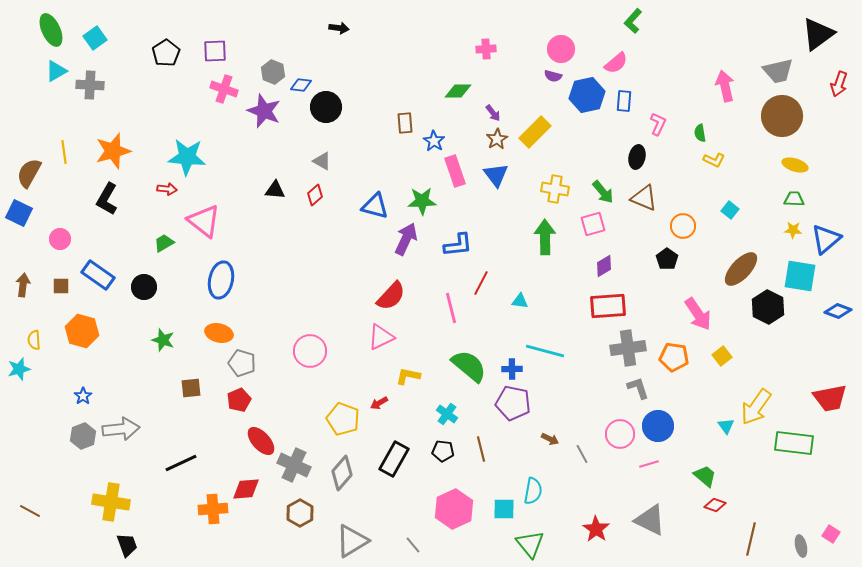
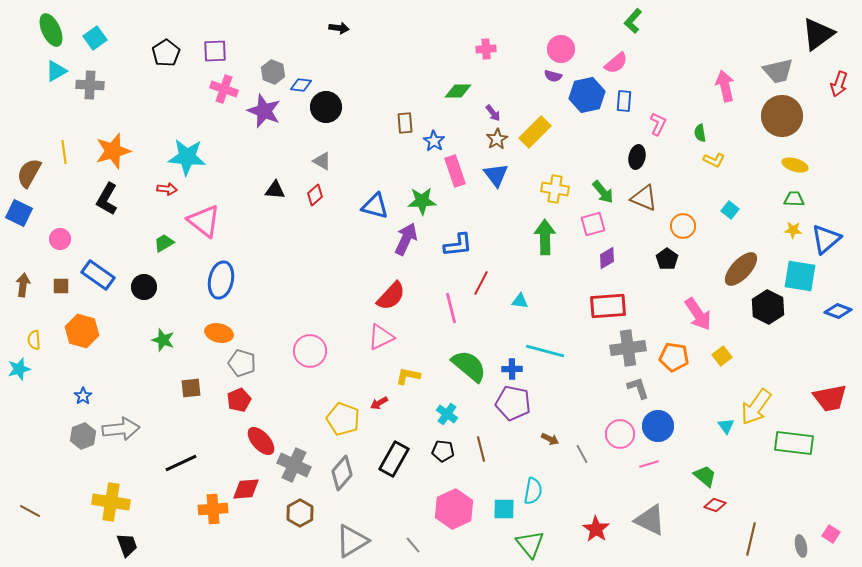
purple diamond at (604, 266): moved 3 px right, 8 px up
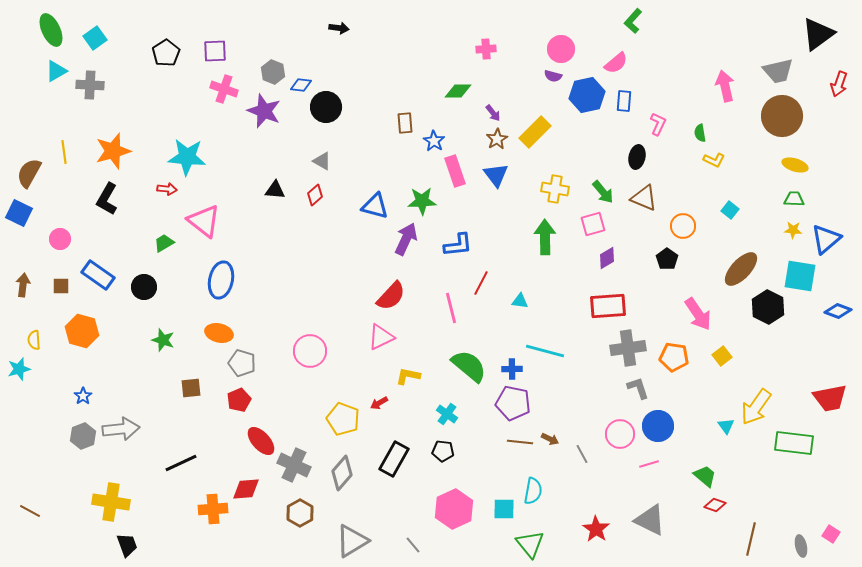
brown line at (481, 449): moved 39 px right, 7 px up; rotated 70 degrees counterclockwise
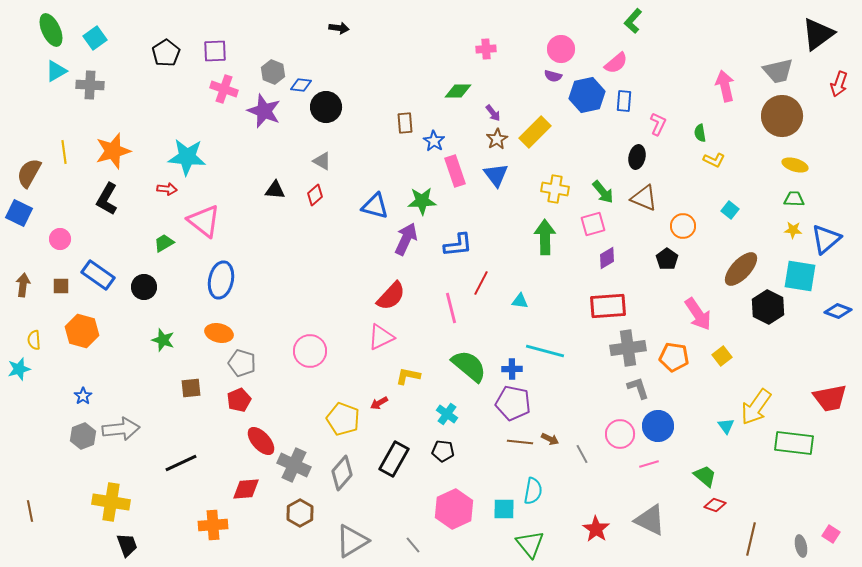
orange cross at (213, 509): moved 16 px down
brown line at (30, 511): rotated 50 degrees clockwise
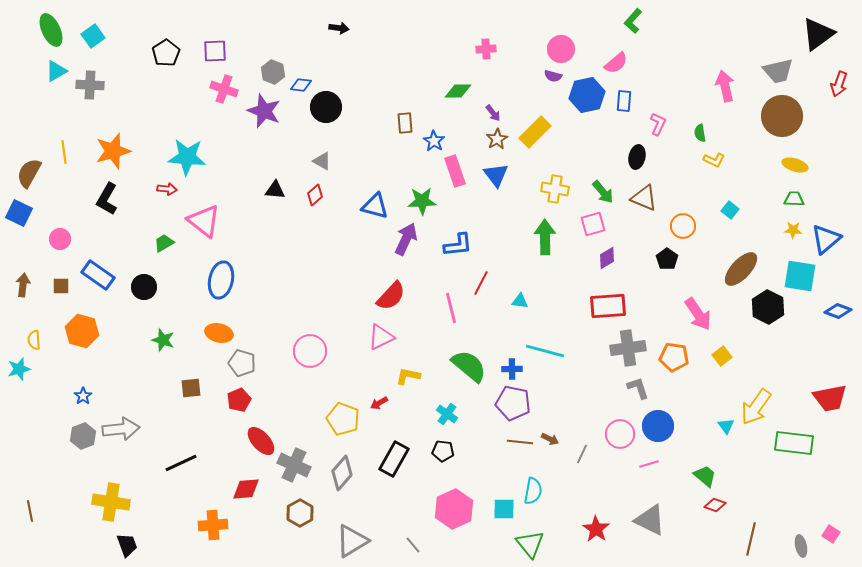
cyan square at (95, 38): moved 2 px left, 2 px up
gray line at (582, 454): rotated 54 degrees clockwise
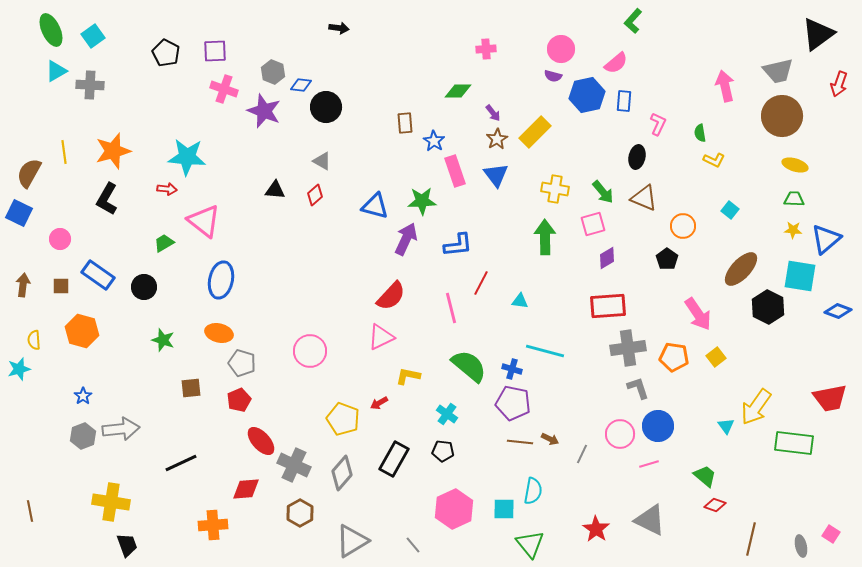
black pentagon at (166, 53): rotated 12 degrees counterclockwise
yellow square at (722, 356): moved 6 px left, 1 px down
blue cross at (512, 369): rotated 18 degrees clockwise
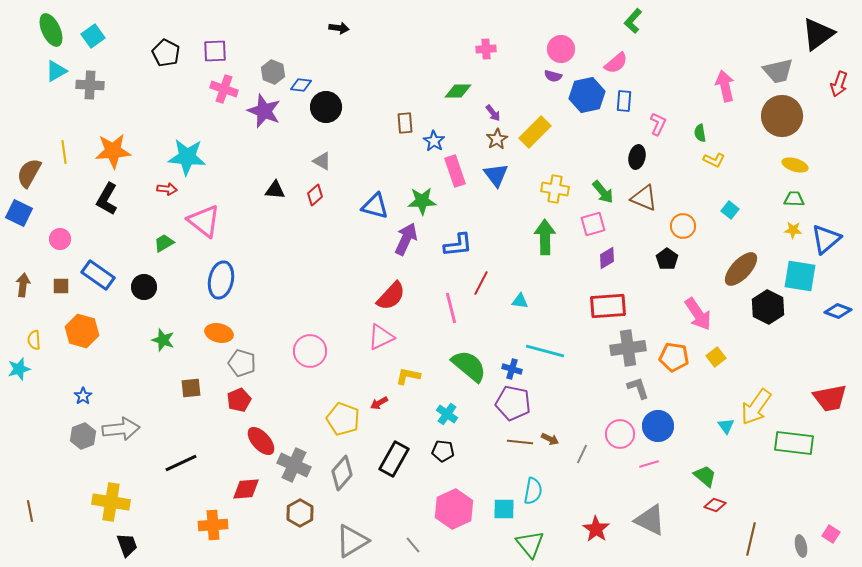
orange star at (113, 151): rotated 12 degrees clockwise
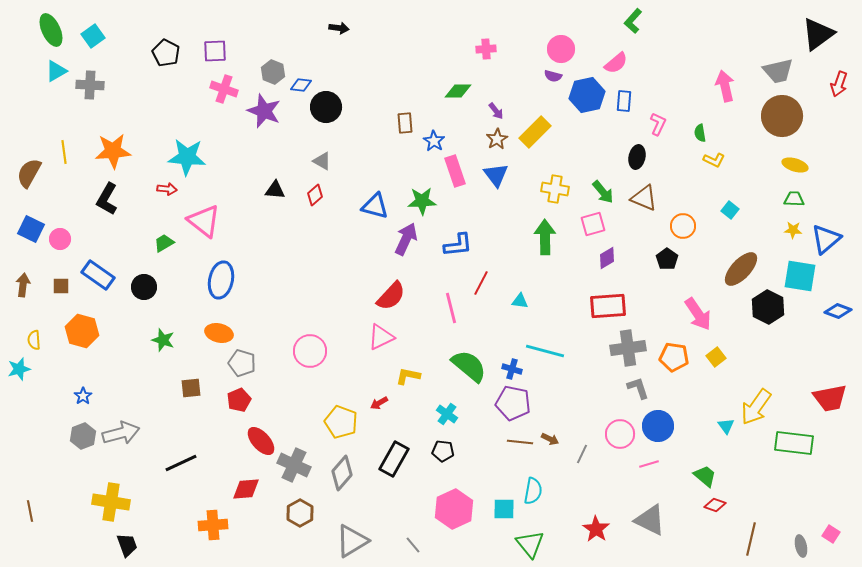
purple arrow at (493, 113): moved 3 px right, 2 px up
blue square at (19, 213): moved 12 px right, 16 px down
yellow pentagon at (343, 419): moved 2 px left, 3 px down
gray arrow at (121, 429): moved 4 px down; rotated 9 degrees counterclockwise
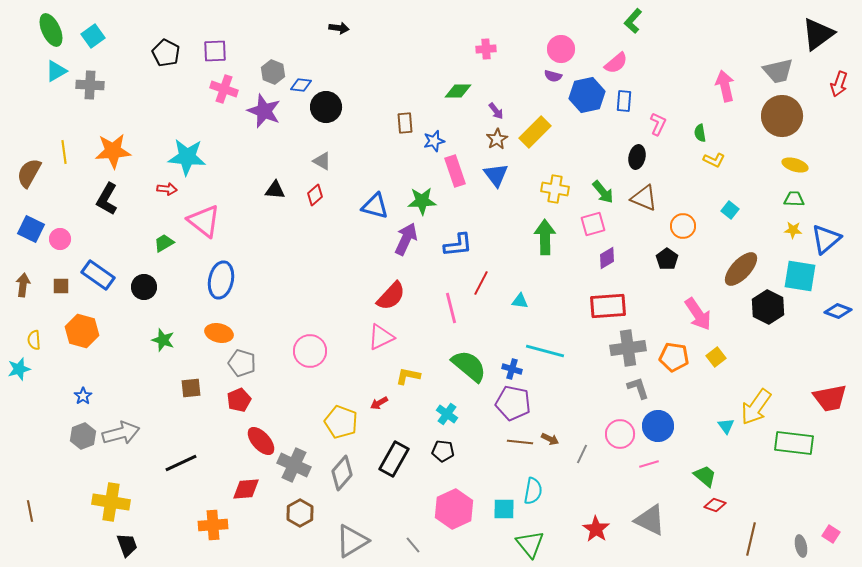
blue star at (434, 141): rotated 25 degrees clockwise
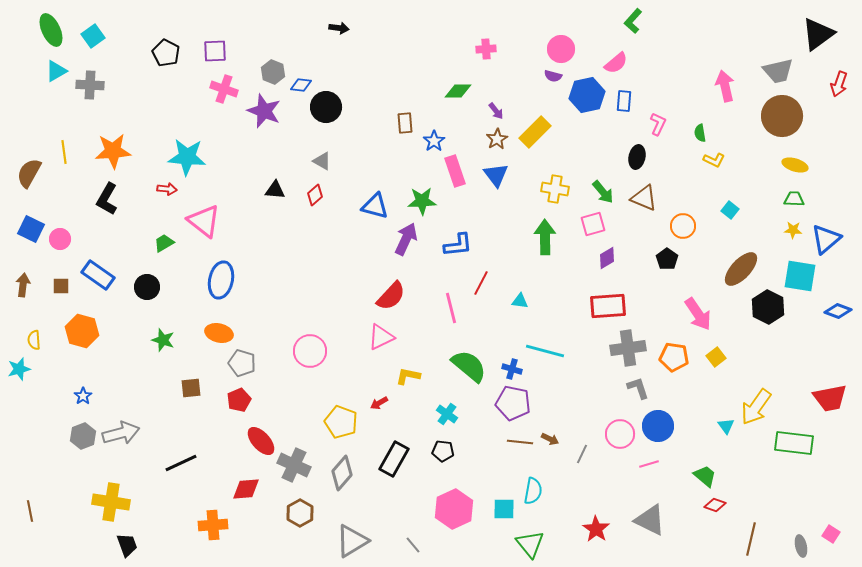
blue star at (434, 141): rotated 20 degrees counterclockwise
black circle at (144, 287): moved 3 px right
